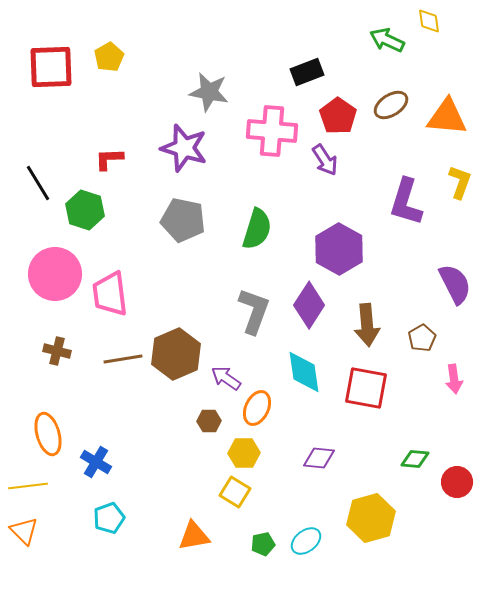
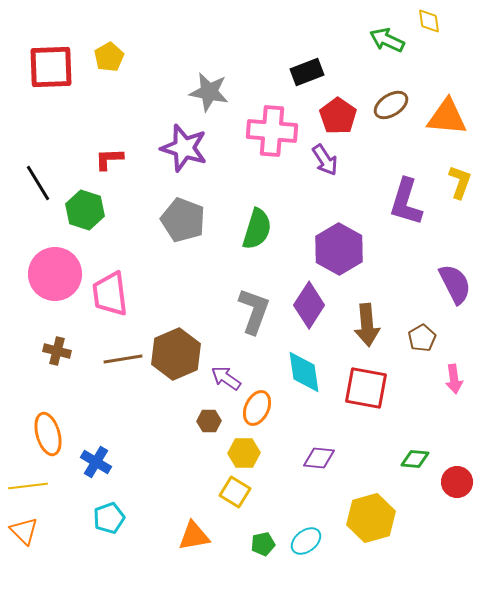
gray pentagon at (183, 220): rotated 9 degrees clockwise
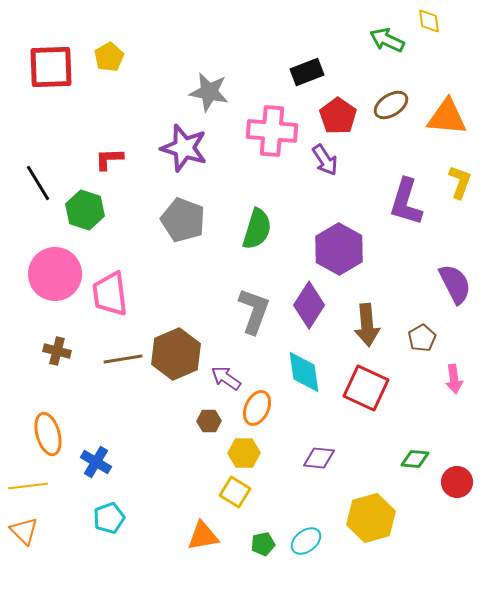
red square at (366, 388): rotated 15 degrees clockwise
orange triangle at (194, 536): moved 9 px right
